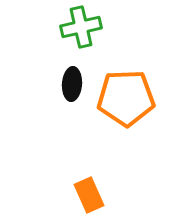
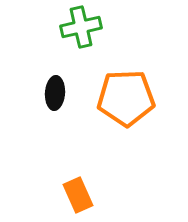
black ellipse: moved 17 px left, 9 px down
orange rectangle: moved 11 px left
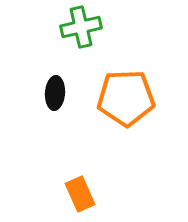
orange rectangle: moved 2 px right, 1 px up
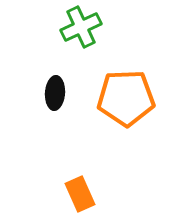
green cross: rotated 12 degrees counterclockwise
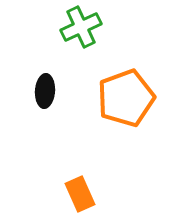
black ellipse: moved 10 px left, 2 px up
orange pentagon: rotated 18 degrees counterclockwise
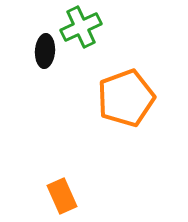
black ellipse: moved 40 px up
orange rectangle: moved 18 px left, 2 px down
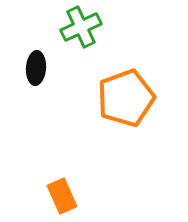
black ellipse: moved 9 px left, 17 px down
